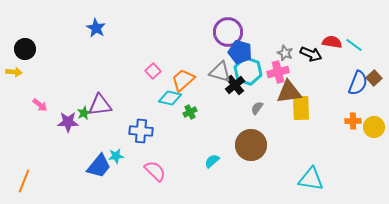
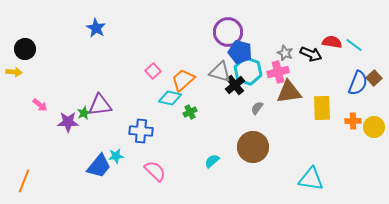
yellow rectangle: moved 21 px right
brown circle: moved 2 px right, 2 px down
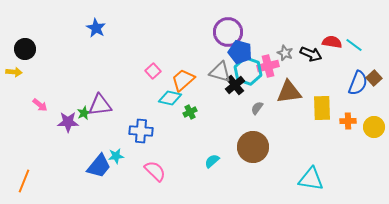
pink cross: moved 10 px left, 6 px up
orange cross: moved 5 px left
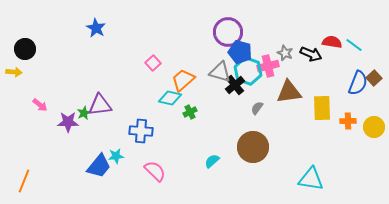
pink square: moved 8 px up
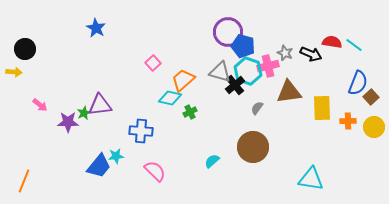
blue pentagon: moved 3 px right, 6 px up
brown square: moved 3 px left, 19 px down
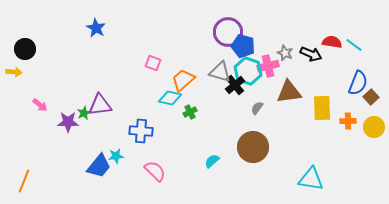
pink square: rotated 28 degrees counterclockwise
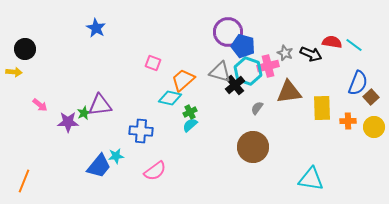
cyan semicircle: moved 22 px left, 36 px up
pink semicircle: rotated 100 degrees clockwise
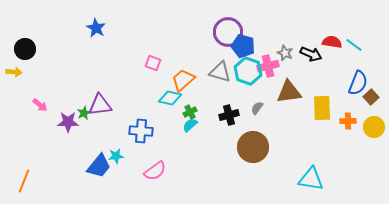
black cross: moved 6 px left, 30 px down; rotated 24 degrees clockwise
